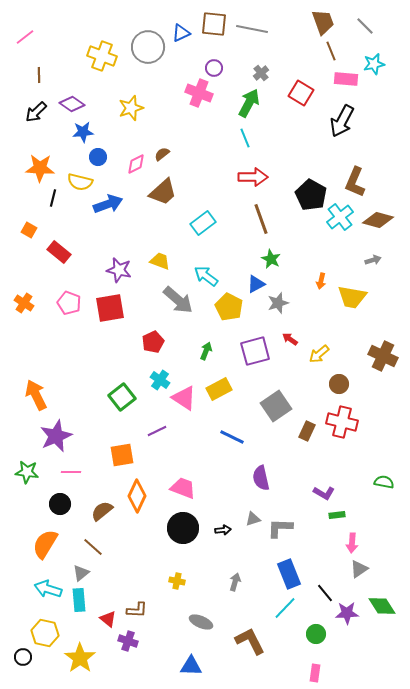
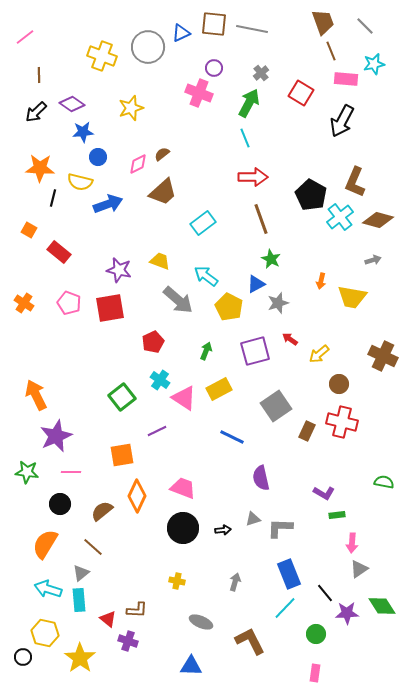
pink diamond at (136, 164): moved 2 px right
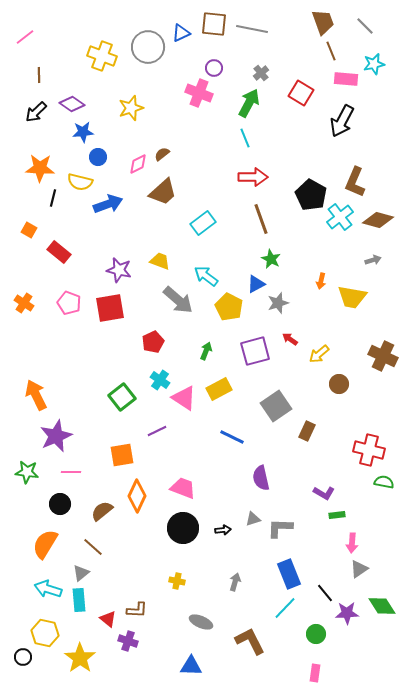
red cross at (342, 422): moved 27 px right, 28 px down
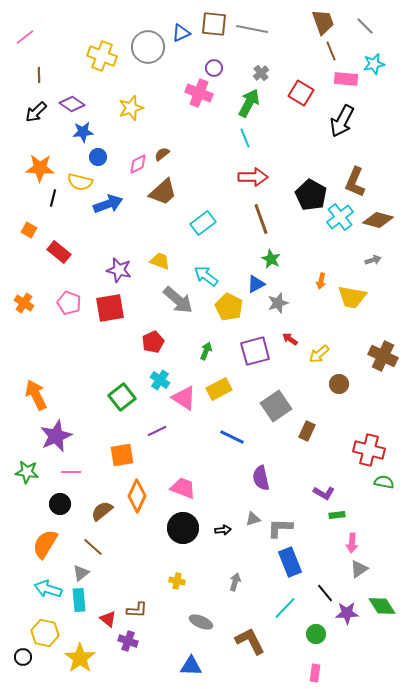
blue rectangle at (289, 574): moved 1 px right, 12 px up
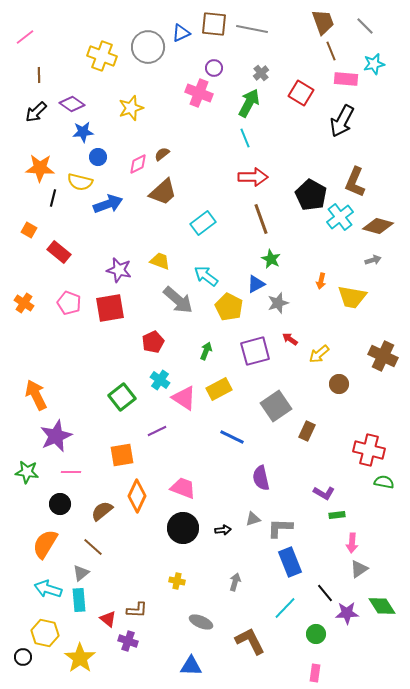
brown diamond at (378, 220): moved 6 px down
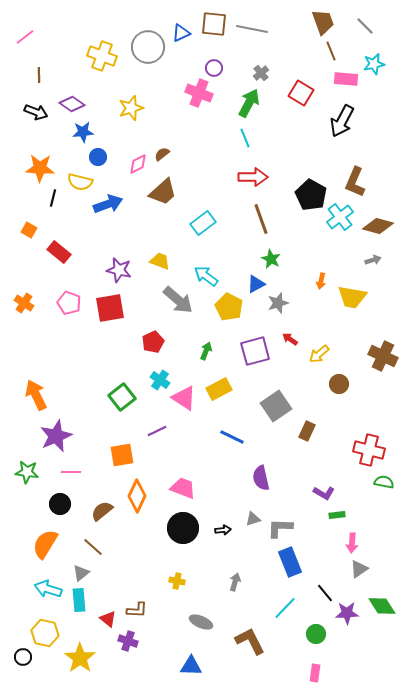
black arrow at (36, 112): rotated 115 degrees counterclockwise
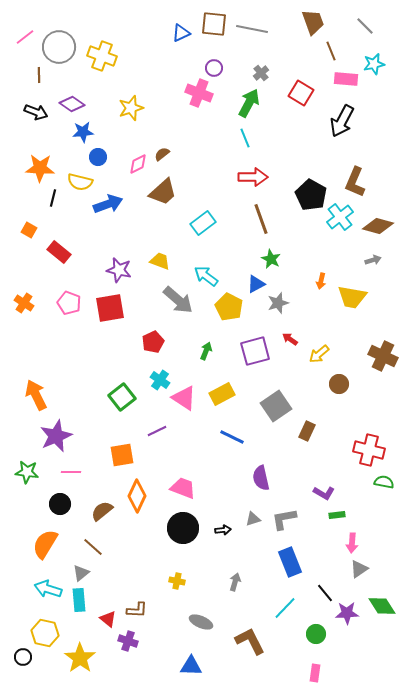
brown trapezoid at (323, 22): moved 10 px left
gray circle at (148, 47): moved 89 px left
yellow rectangle at (219, 389): moved 3 px right, 5 px down
gray L-shape at (280, 528): moved 4 px right, 9 px up; rotated 12 degrees counterclockwise
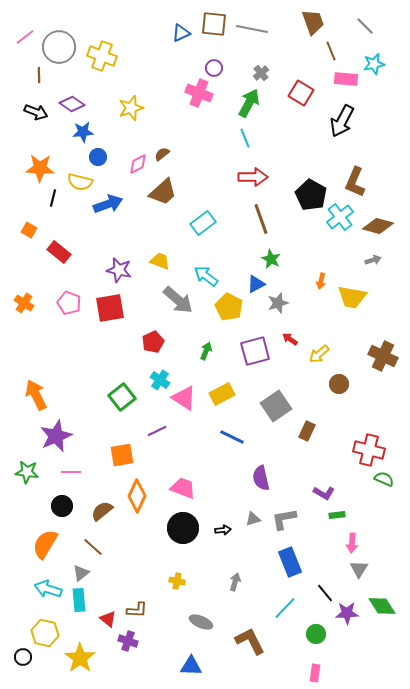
green semicircle at (384, 482): moved 3 px up; rotated 12 degrees clockwise
black circle at (60, 504): moved 2 px right, 2 px down
gray triangle at (359, 569): rotated 24 degrees counterclockwise
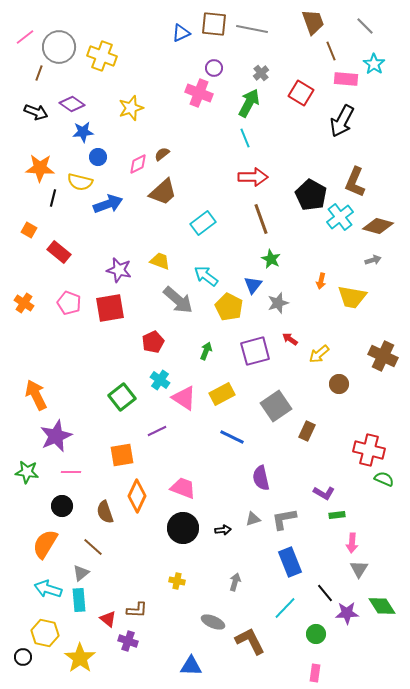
cyan star at (374, 64): rotated 25 degrees counterclockwise
brown line at (39, 75): moved 2 px up; rotated 21 degrees clockwise
blue triangle at (256, 284): moved 3 px left, 1 px down; rotated 24 degrees counterclockwise
brown semicircle at (102, 511): moved 3 px right, 1 px down; rotated 70 degrees counterclockwise
gray ellipse at (201, 622): moved 12 px right
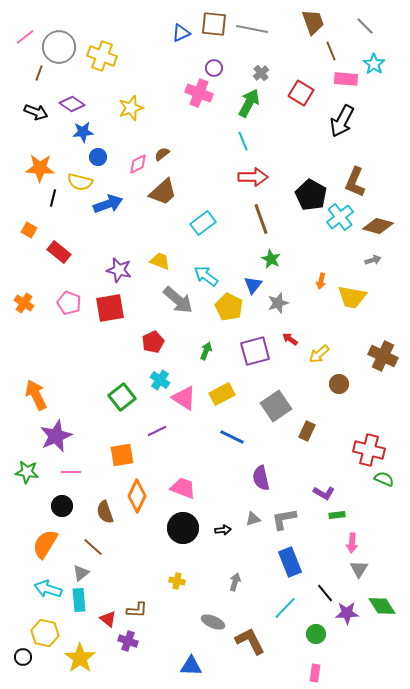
cyan line at (245, 138): moved 2 px left, 3 px down
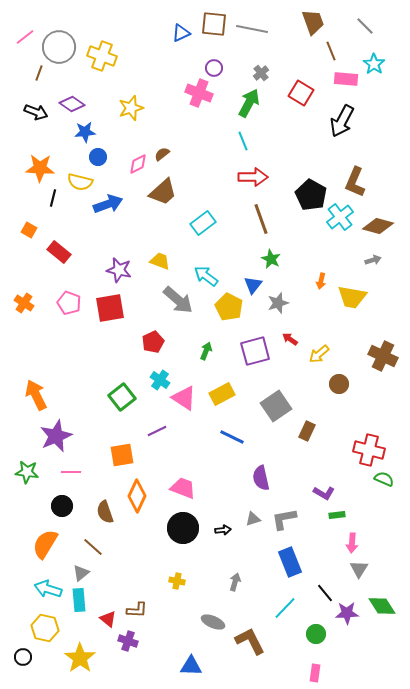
blue star at (83, 132): moved 2 px right
yellow hexagon at (45, 633): moved 5 px up
